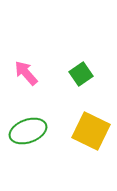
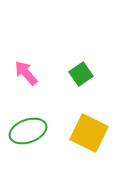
yellow square: moved 2 px left, 2 px down
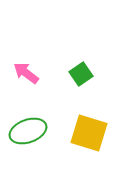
pink arrow: rotated 12 degrees counterclockwise
yellow square: rotated 9 degrees counterclockwise
